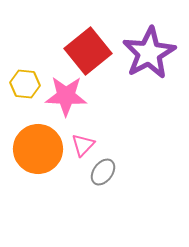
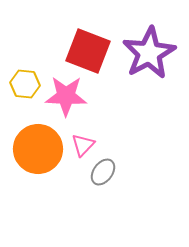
red square: rotated 30 degrees counterclockwise
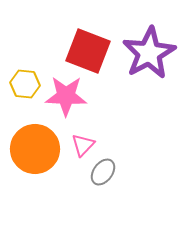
orange circle: moved 3 px left
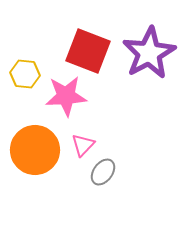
yellow hexagon: moved 10 px up
pink star: rotated 6 degrees counterclockwise
orange circle: moved 1 px down
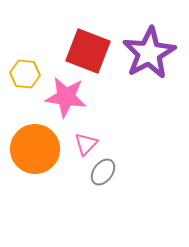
pink star: moved 1 px down; rotated 12 degrees clockwise
pink triangle: moved 3 px right, 1 px up
orange circle: moved 1 px up
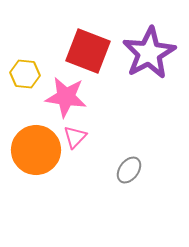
pink triangle: moved 11 px left, 7 px up
orange circle: moved 1 px right, 1 px down
gray ellipse: moved 26 px right, 2 px up
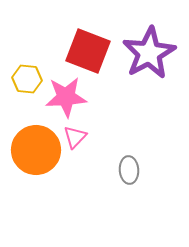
yellow hexagon: moved 2 px right, 5 px down
pink star: rotated 12 degrees counterclockwise
gray ellipse: rotated 40 degrees counterclockwise
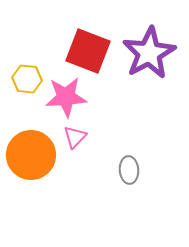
orange circle: moved 5 px left, 5 px down
